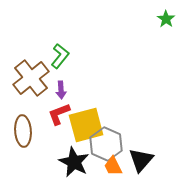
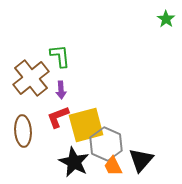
green L-shape: rotated 45 degrees counterclockwise
red L-shape: moved 1 px left, 3 px down
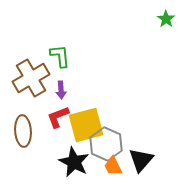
brown cross: rotated 9 degrees clockwise
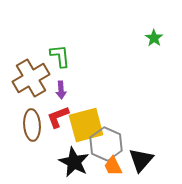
green star: moved 12 px left, 19 px down
brown ellipse: moved 9 px right, 6 px up
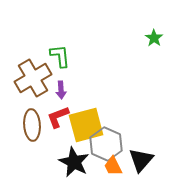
brown cross: moved 2 px right
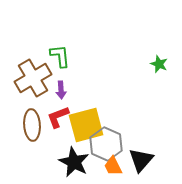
green star: moved 5 px right, 26 px down; rotated 12 degrees counterclockwise
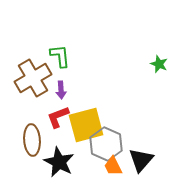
brown ellipse: moved 15 px down
black star: moved 15 px left
